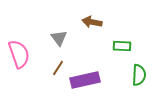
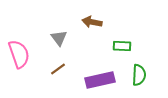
brown line: moved 1 px down; rotated 21 degrees clockwise
purple rectangle: moved 15 px right
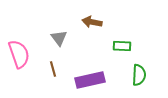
brown line: moved 5 px left; rotated 70 degrees counterclockwise
purple rectangle: moved 10 px left
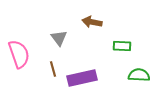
green semicircle: rotated 90 degrees counterclockwise
purple rectangle: moved 8 px left, 2 px up
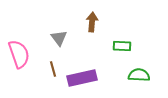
brown arrow: rotated 84 degrees clockwise
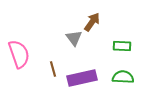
brown arrow: rotated 30 degrees clockwise
gray triangle: moved 15 px right
green semicircle: moved 16 px left, 2 px down
